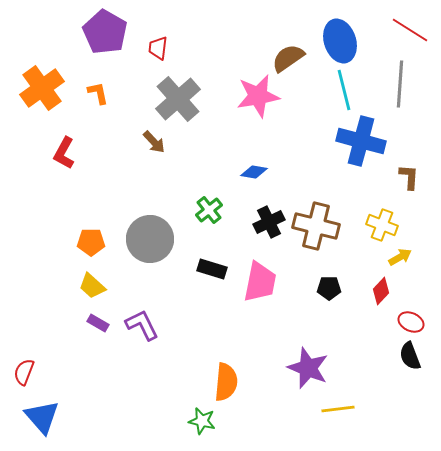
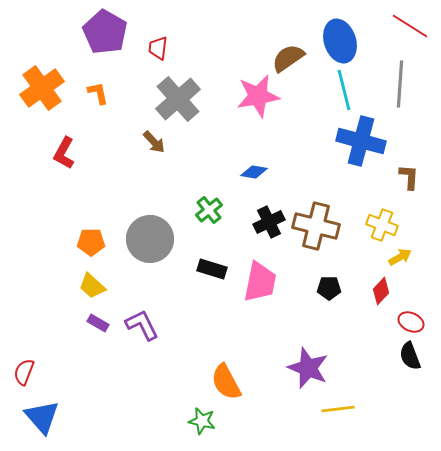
red line: moved 4 px up
orange semicircle: rotated 147 degrees clockwise
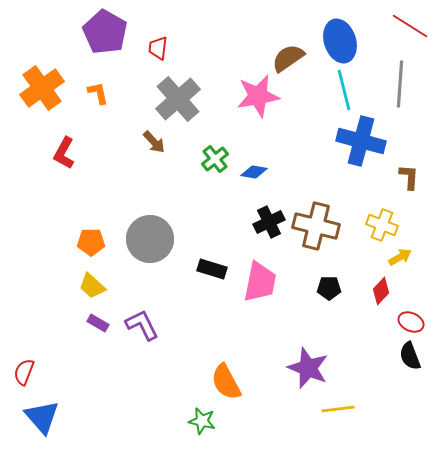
green cross: moved 6 px right, 51 px up
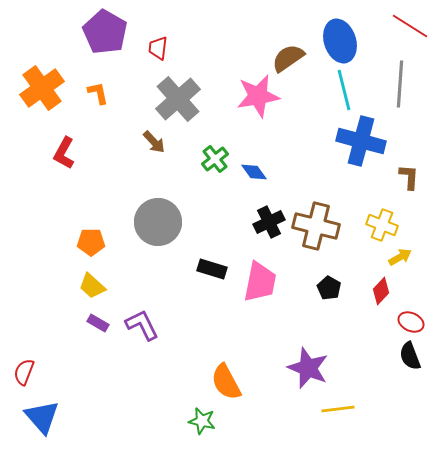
blue diamond: rotated 44 degrees clockwise
gray circle: moved 8 px right, 17 px up
black pentagon: rotated 30 degrees clockwise
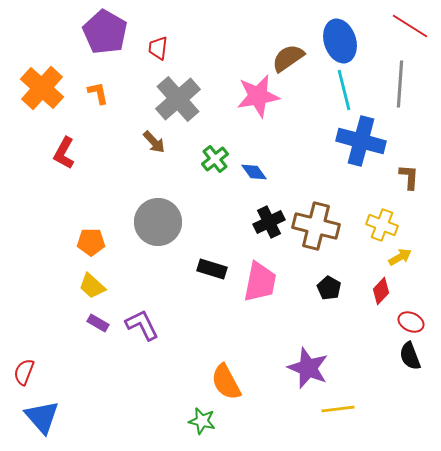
orange cross: rotated 12 degrees counterclockwise
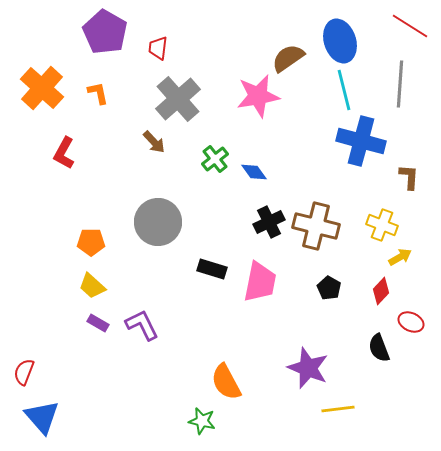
black semicircle: moved 31 px left, 8 px up
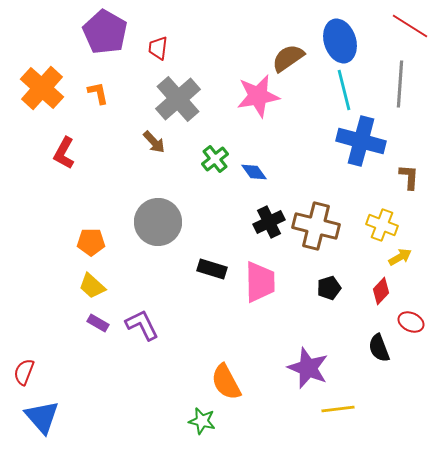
pink trapezoid: rotated 12 degrees counterclockwise
black pentagon: rotated 25 degrees clockwise
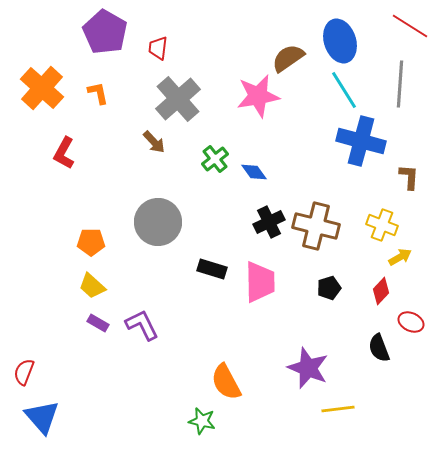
cyan line: rotated 18 degrees counterclockwise
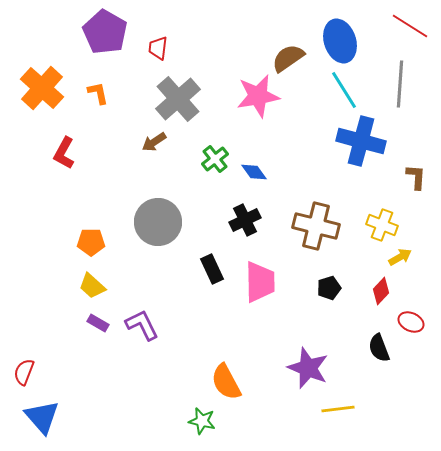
brown arrow: rotated 100 degrees clockwise
brown L-shape: moved 7 px right
black cross: moved 24 px left, 2 px up
black rectangle: rotated 48 degrees clockwise
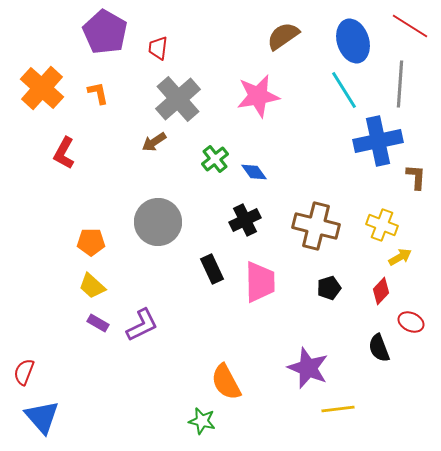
blue ellipse: moved 13 px right
brown semicircle: moved 5 px left, 22 px up
blue cross: moved 17 px right; rotated 27 degrees counterclockwise
purple L-shape: rotated 90 degrees clockwise
